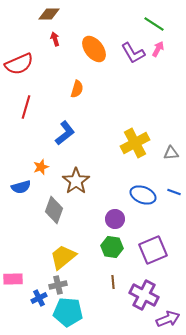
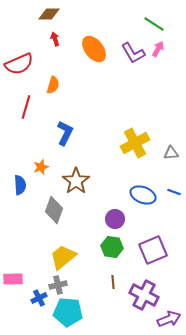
orange semicircle: moved 24 px left, 4 px up
blue L-shape: rotated 25 degrees counterclockwise
blue semicircle: moved 1 px left, 2 px up; rotated 78 degrees counterclockwise
purple arrow: moved 1 px right
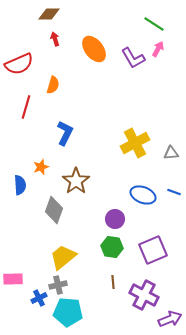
purple L-shape: moved 5 px down
purple arrow: moved 1 px right
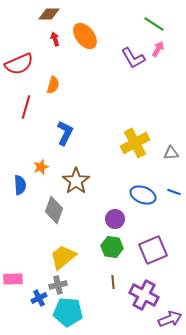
orange ellipse: moved 9 px left, 13 px up
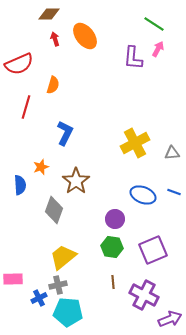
purple L-shape: rotated 35 degrees clockwise
gray triangle: moved 1 px right
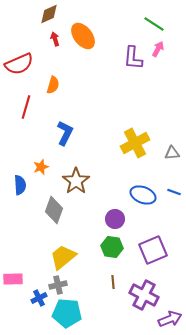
brown diamond: rotated 25 degrees counterclockwise
orange ellipse: moved 2 px left
cyan pentagon: moved 1 px left, 1 px down
